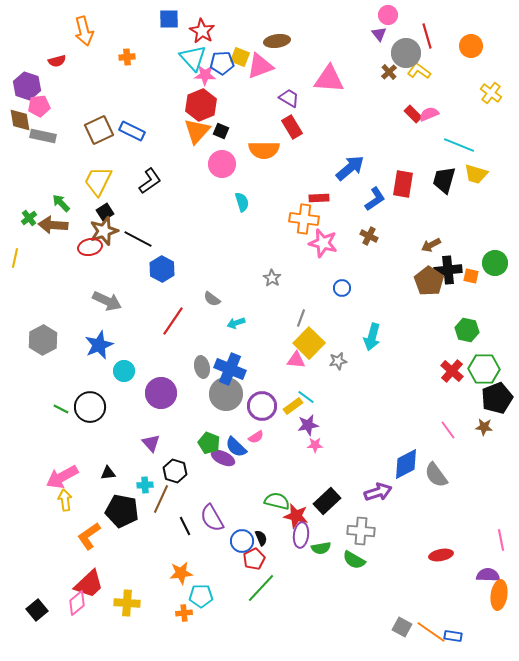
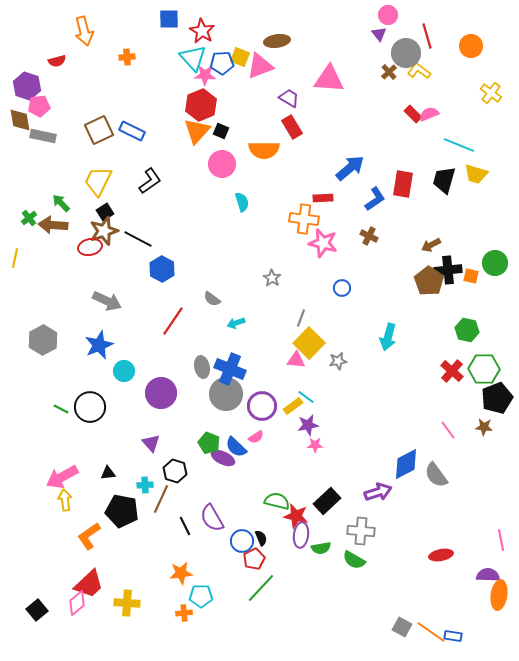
red rectangle at (319, 198): moved 4 px right
cyan arrow at (372, 337): moved 16 px right
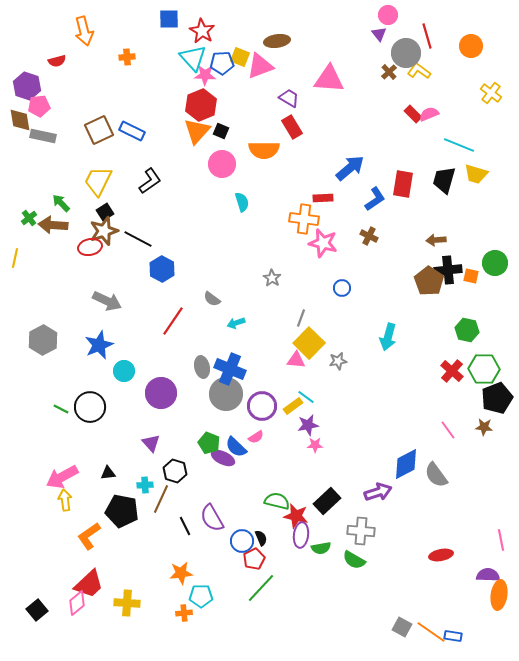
brown arrow at (431, 245): moved 5 px right, 5 px up; rotated 24 degrees clockwise
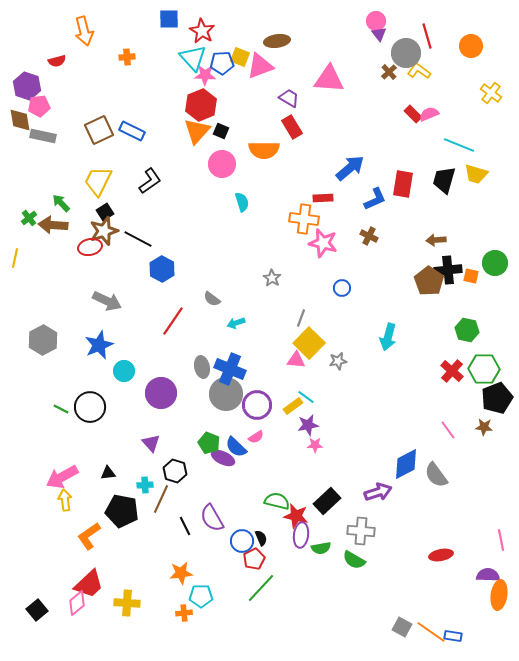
pink circle at (388, 15): moved 12 px left, 6 px down
blue L-shape at (375, 199): rotated 10 degrees clockwise
purple circle at (262, 406): moved 5 px left, 1 px up
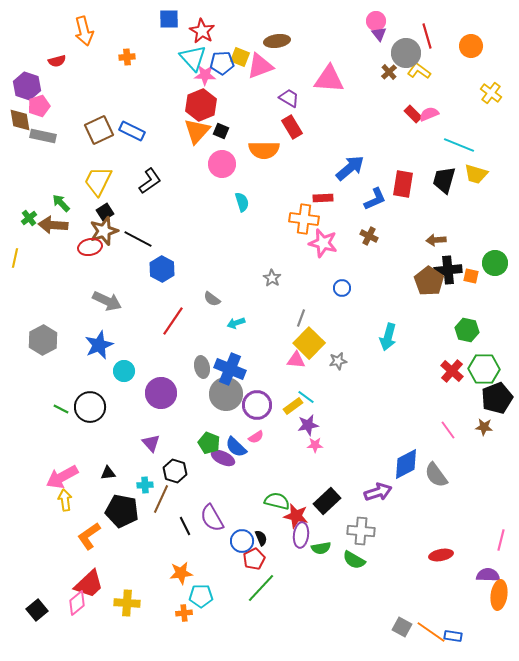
pink pentagon at (39, 106): rotated 10 degrees counterclockwise
pink line at (501, 540): rotated 25 degrees clockwise
